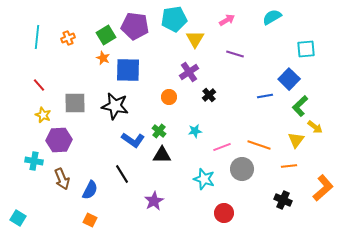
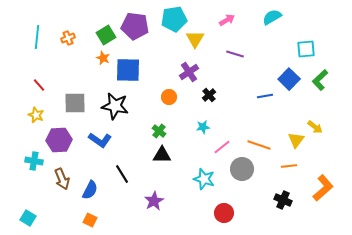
green L-shape at (300, 106): moved 20 px right, 26 px up
yellow star at (43, 115): moved 7 px left
cyan star at (195, 131): moved 8 px right, 4 px up
blue L-shape at (133, 140): moved 33 px left
pink line at (222, 147): rotated 18 degrees counterclockwise
cyan square at (18, 218): moved 10 px right
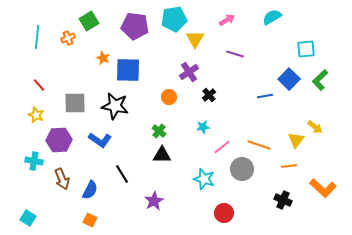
green square at (106, 35): moved 17 px left, 14 px up
orange L-shape at (323, 188): rotated 84 degrees clockwise
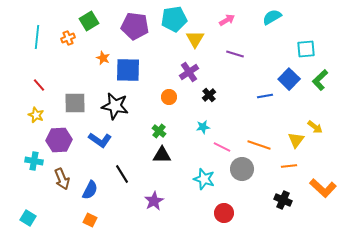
pink line at (222, 147): rotated 66 degrees clockwise
